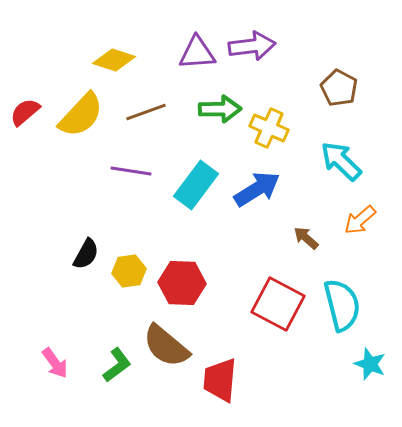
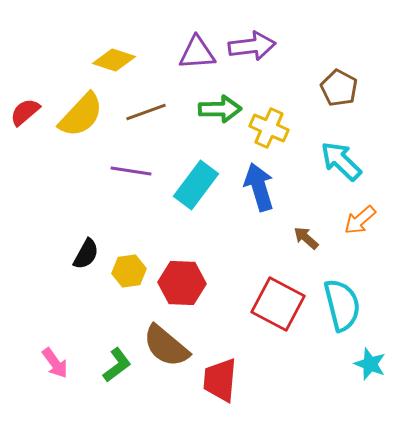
blue arrow: moved 2 px right, 2 px up; rotated 75 degrees counterclockwise
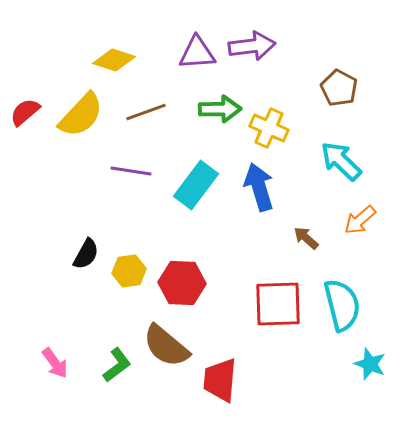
red square: rotated 30 degrees counterclockwise
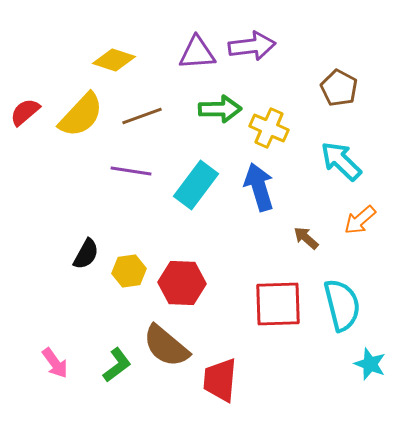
brown line: moved 4 px left, 4 px down
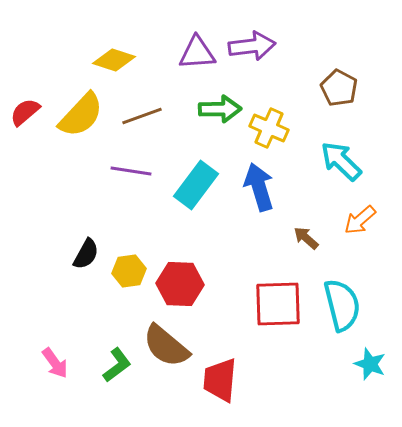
red hexagon: moved 2 px left, 1 px down
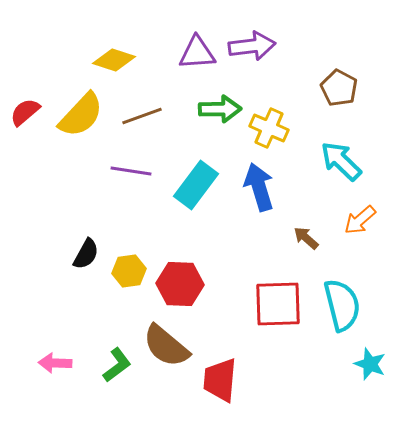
pink arrow: rotated 128 degrees clockwise
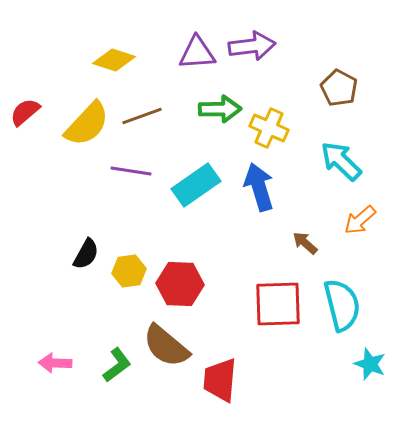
yellow semicircle: moved 6 px right, 9 px down
cyan rectangle: rotated 18 degrees clockwise
brown arrow: moved 1 px left, 5 px down
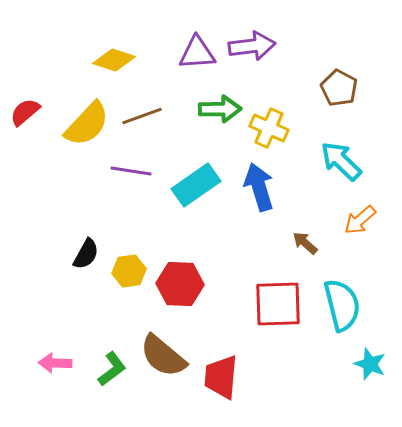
brown semicircle: moved 3 px left, 10 px down
green L-shape: moved 5 px left, 4 px down
red trapezoid: moved 1 px right, 3 px up
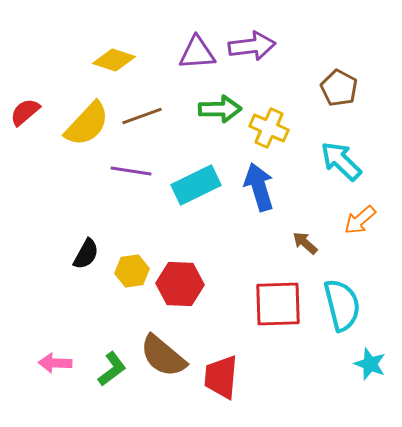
cyan rectangle: rotated 9 degrees clockwise
yellow hexagon: moved 3 px right
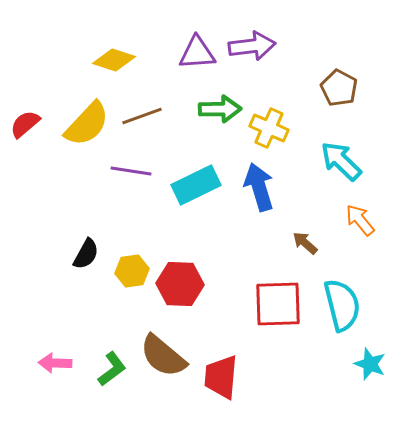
red semicircle: moved 12 px down
orange arrow: rotated 92 degrees clockwise
